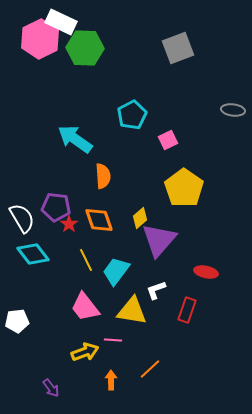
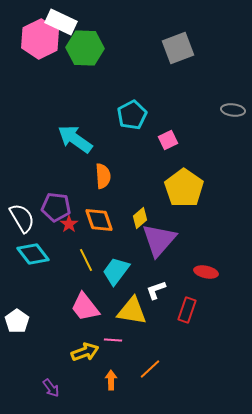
white pentagon: rotated 30 degrees counterclockwise
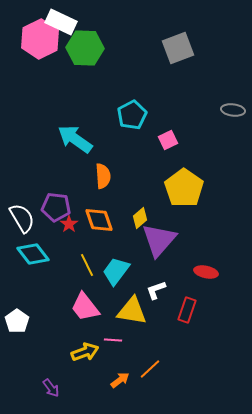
yellow line: moved 1 px right, 5 px down
orange arrow: moved 9 px right; rotated 54 degrees clockwise
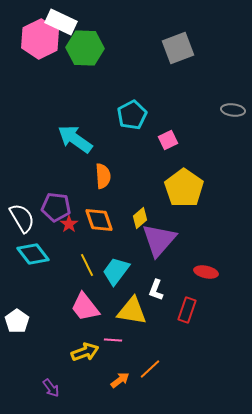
white L-shape: rotated 50 degrees counterclockwise
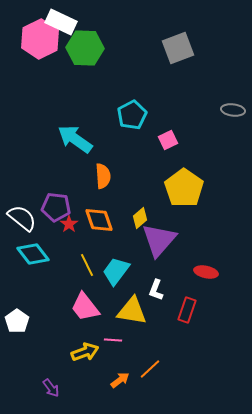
white semicircle: rotated 20 degrees counterclockwise
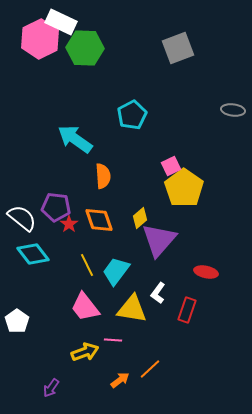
pink square: moved 3 px right, 26 px down
white L-shape: moved 2 px right, 3 px down; rotated 15 degrees clockwise
yellow triangle: moved 2 px up
purple arrow: rotated 72 degrees clockwise
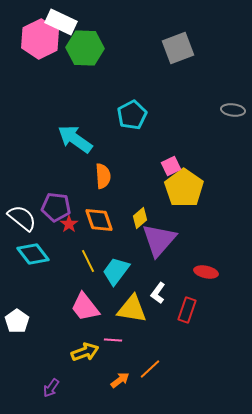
yellow line: moved 1 px right, 4 px up
